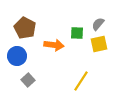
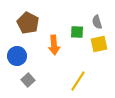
gray semicircle: moved 1 px left, 2 px up; rotated 56 degrees counterclockwise
brown pentagon: moved 3 px right, 5 px up
green square: moved 1 px up
orange arrow: rotated 78 degrees clockwise
yellow line: moved 3 px left
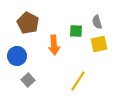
green square: moved 1 px left, 1 px up
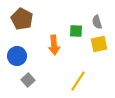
brown pentagon: moved 6 px left, 4 px up
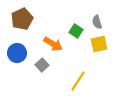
brown pentagon: rotated 20 degrees clockwise
green square: rotated 32 degrees clockwise
orange arrow: moved 1 px left, 1 px up; rotated 54 degrees counterclockwise
blue circle: moved 3 px up
gray square: moved 14 px right, 15 px up
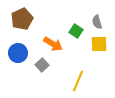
yellow square: rotated 12 degrees clockwise
blue circle: moved 1 px right
yellow line: rotated 10 degrees counterclockwise
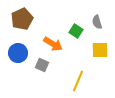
yellow square: moved 1 px right, 6 px down
gray square: rotated 24 degrees counterclockwise
